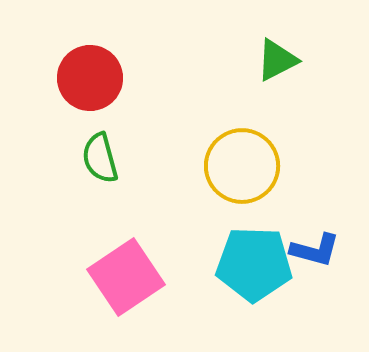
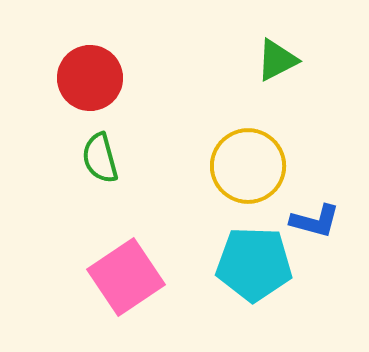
yellow circle: moved 6 px right
blue L-shape: moved 29 px up
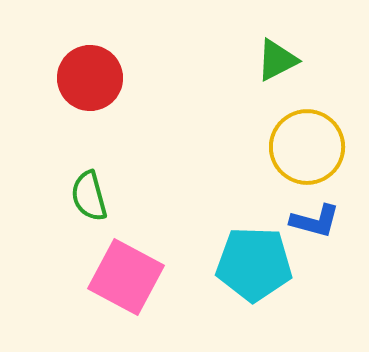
green semicircle: moved 11 px left, 38 px down
yellow circle: moved 59 px right, 19 px up
pink square: rotated 28 degrees counterclockwise
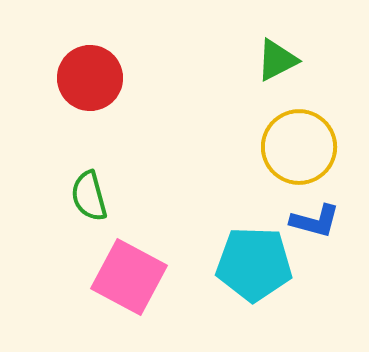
yellow circle: moved 8 px left
pink square: moved 3 px right
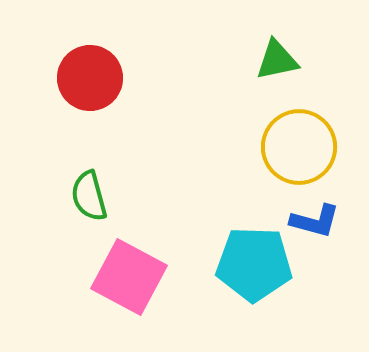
green triangle: rotated 15 degrees clockwise
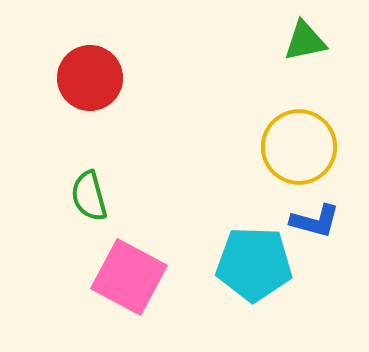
green triangle: moved 28 px right, 19 px up
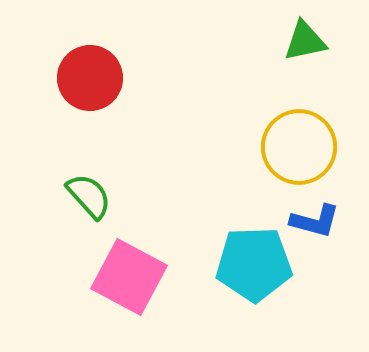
green semicircle: rotated 153 degrees clockwise
cyan pentagon: rotated 4 degrees counterclockwise
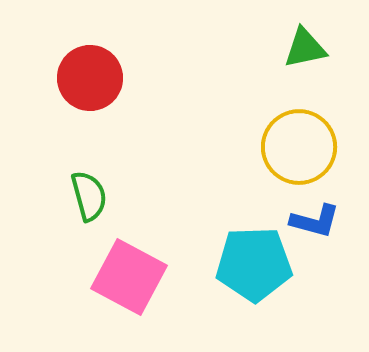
green triangle: moved 7 px down
green semicircle: rotated 27 degrees clockwise
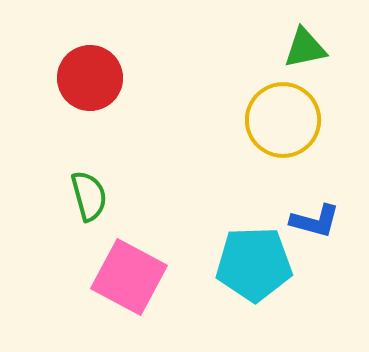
yellow circle: moved 16 px left, 27 px up
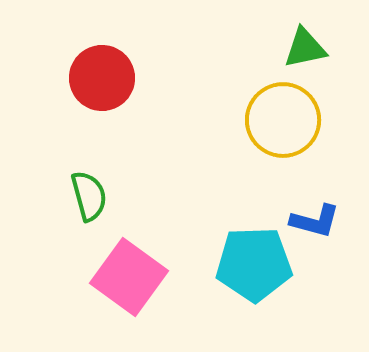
red circle: moved 12 px right
pink square: rotated 8 degrees clockwise
